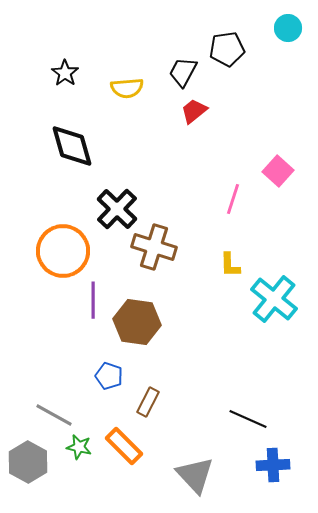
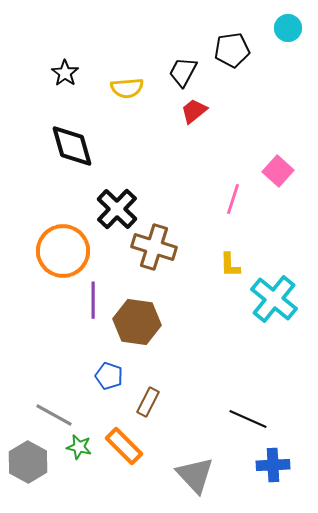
black pentagon: moved 5 px right, 1 px down
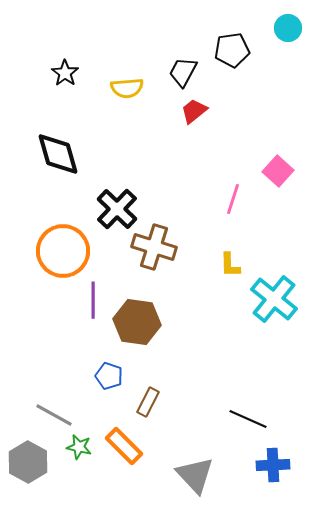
black diamond: moved 14 px left, 8 px down
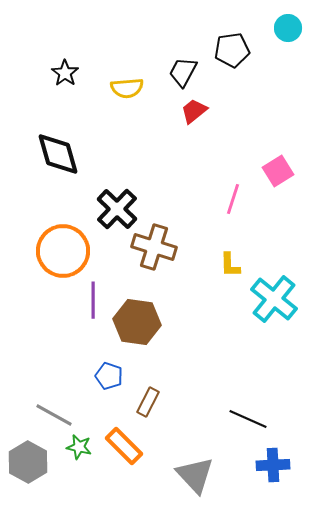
pink square: rotated 16 degrees clockwise
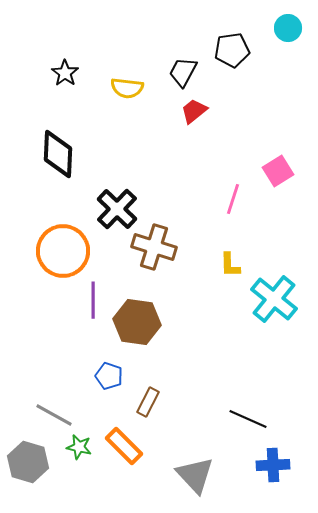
yellow semicircle: rotated 12 degrees clockwise
black diamond: rotated 18 degrees clockwise
gray hexagon: rotated 12 degrees counterclockwise
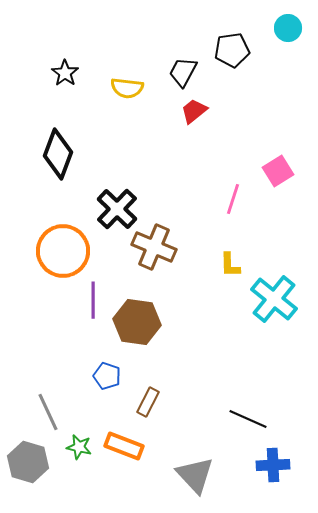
black diamond: rotated 18 degrees clockwise
brown cross: rotated 6 degrees clockwise
blue pentagon: moved 2 px left
gray line: moved 6 px left, 3 px up; rotated 36 degrees clockwise
orange rectangle: rotated 24 degrees counterclockwise
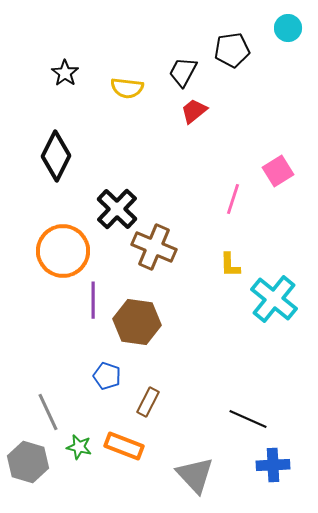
black diamond: moved 2 px left, 2 px down; rotated 6 degrees clockwise
